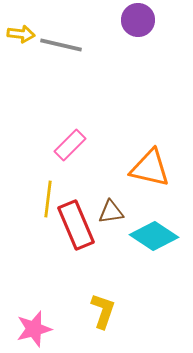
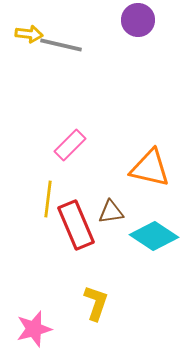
yellow arrow: moved 8 px right
yellow L-shape: moved 7 px left, 8 px up
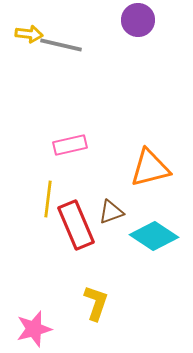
pink rectangle: rotated 32 degrees clockwise
orange triangle: rotated 27 degrees counterclockwise
brown triangle: rotated 12 degrees counterclockwise
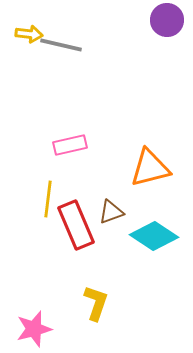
purple circle: moved 29 px right
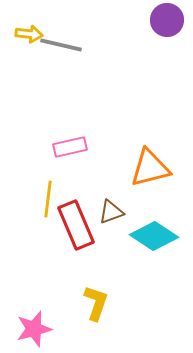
pink rectangle: moved 2 px down
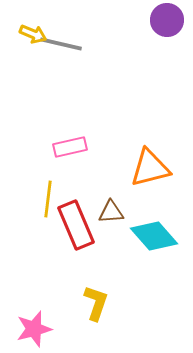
yellow arrow: moved 4 px right; rotated 16 degrees clockwise
gray line: moved 1 px up
brown triangle: rotated 16 degrees clockwise
cyan diamond: rotated 15 degrees clockwise
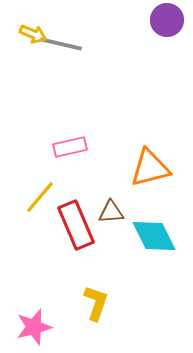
yellow line: moved 8 px left, 2 px up; rotated 33 degrees clockwise
cyan diamond: rotated 15 degrees clockwise
pink star: moved 2 px up
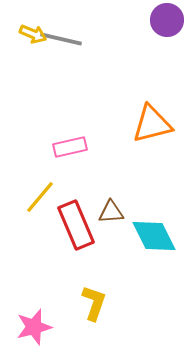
gray line: moved 5 px up
orange triangle: moved 2 px right, 44 px up
yellow L-shape: moved 2 px left
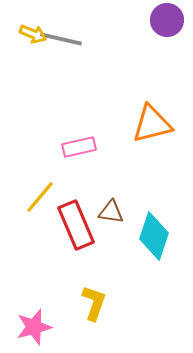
pink rectangle: moved 9 px right
brown triangle: rotated 12 degrees clockwise
cyan diamond: rotated 45 degrees clockwise
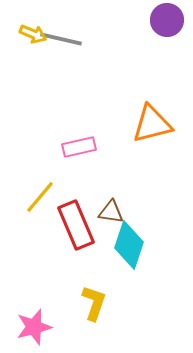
cyan diamond: moved 25 px left, 9 px down
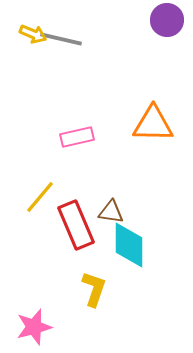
orange triangle: moved 1 px right; rotated 15 degrees clockwise
pink rectangle: moved 2 px left, 10 px up
cyan diamond: rotated 18 degrees counterclockwise
yellow L-shape: moved 14 px up
